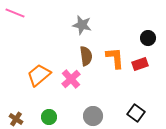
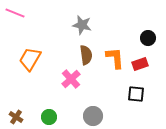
brown semicircle: moved 1 px up
orange trapezoid: moved 9 px left, 16 px up; rotated 20 degrees counterclockwise
black square: moved 19 px up; rotated 30 degrees counterclockwise
brown cross: moved 2 px up
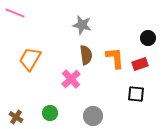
green circle: moved 1 px right, 4 px up
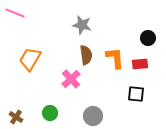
red rectangle: rotated 14 degrees clockwise
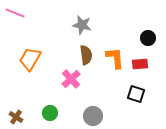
black square: rotated 12 degrees clockwise
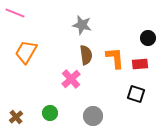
orange trapezoid: moved 4 px left, 7 px up
brown cross: rotated 16 degrees clockwise
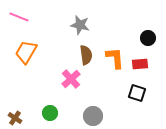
pink line: moved 4 px right, 4 px down
gray star: moved 2 px left
black square: moved 1 px right, 1 px up
brown cross: moved 1 px left, 1 px down; rotated 16 degrees counterclockwise
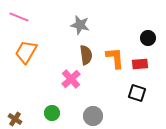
green circle: moved 2 px right
brown cross: moved 1 px down
